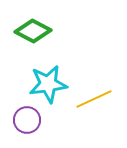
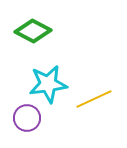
purple circle: moved 2 px up
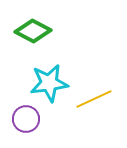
cyan star: moved 1 px right, 1 px up
purple circle: moved 1 px left, 1 px down
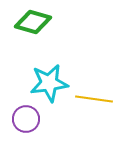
green diamond: moved 9 px up; rotated 12 degrees counterclockwise
yellow line: rotated 33 degrees clockwise
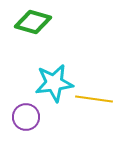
cyan star: moved 5 px right
purple circle: moved 2 px up
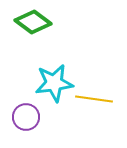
green diamond: rotated 21 degrees clockwise
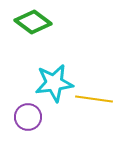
purple circle: moved 2 px right
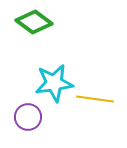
green diamond: moved 1 px right
yellow line: moved 1 px right
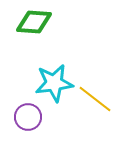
green diamond: rotated 33 degrees counterclockwise
yellow line: rotated 30 degrees clockwise
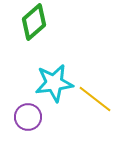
green diamond: rotated 45 degrees counterclockwise
